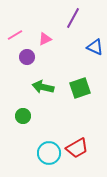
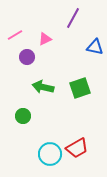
blue triangle: rotated 12 degrees counterclockwise
cyan circle: moved 1 px right, 1 px down
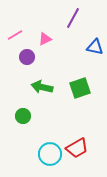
green arrow: moved 1 px left
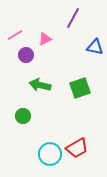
purple circle: moved 1 px left, 2 px up
green arrow: moved 2 px left, 2 px up
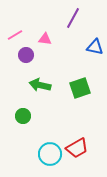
pink triangle: rotated 32 degrees clockwise
